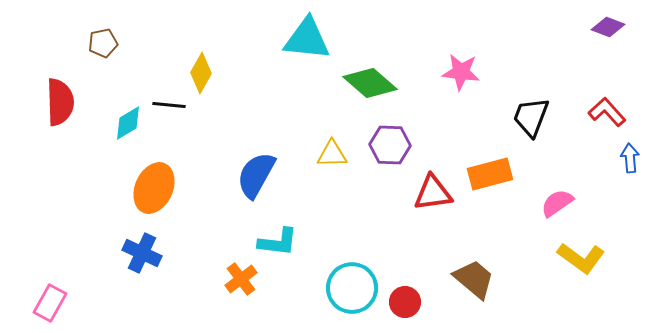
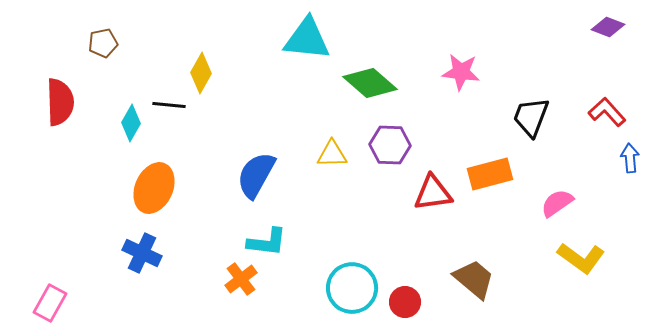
cyan diamond: moved 3 px right; rotated 30 degrees counterclockwise
cyan L-shape: moved 11 px left
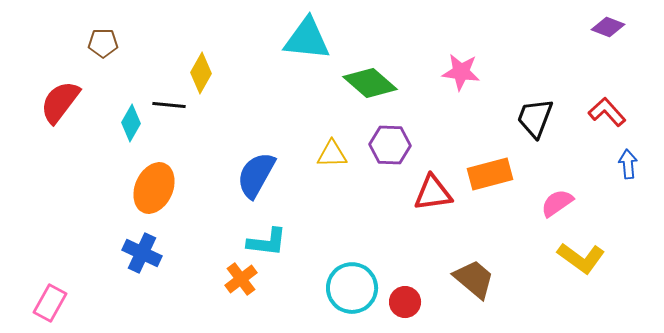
brown pentagon: rotated 12 degrees clockwise
red semicircle: rotated 141 degrees counterclockwise
black trapezoid: moved 4 px right, 1 px down
blue arrow: moved 2 px left, 6 px down
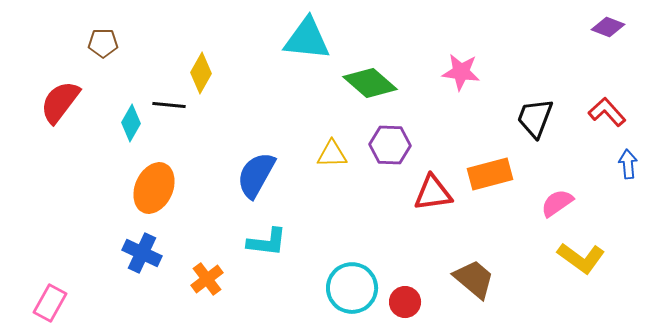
orange cross: moved 34 px left
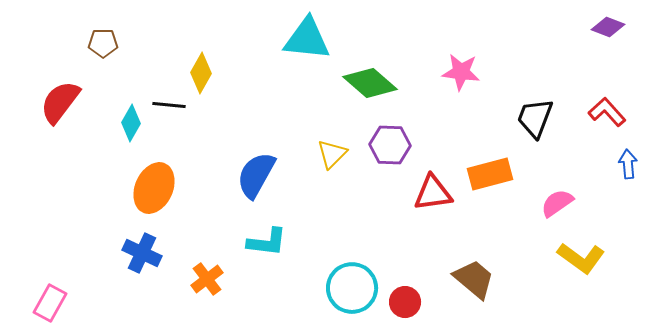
yellow triangle: rotated 44 degrees counterclockwise
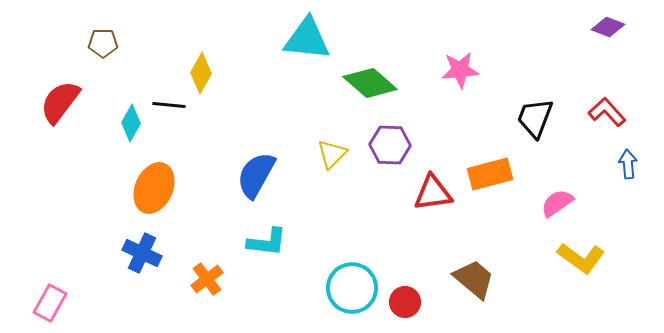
pink star: moved 1 px left, 2 px up; rotated 12 degrees counterclockwise
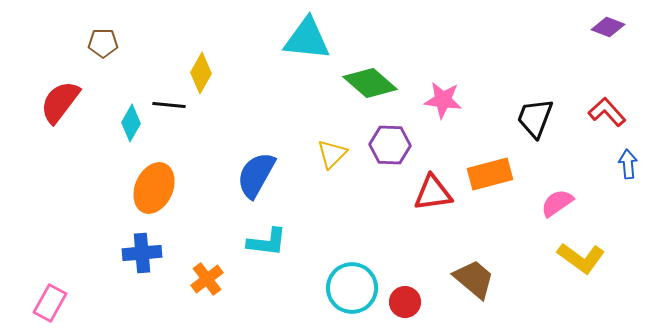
pink star: moved 17 px left, 30 px down; rotated 12 degrees clockwise
blue cross: rotated 30 degrees counterclockwise
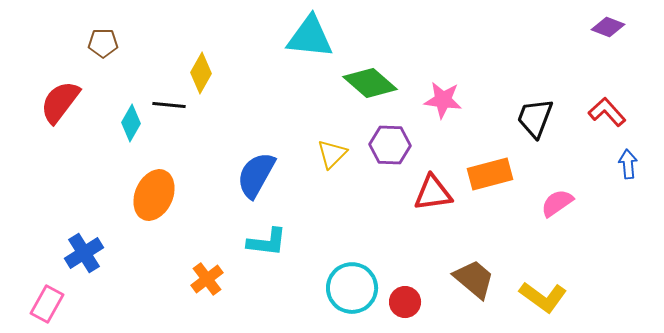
cyan triangle: moved 3 px right, 2 px up
orange ellipse: moved 7 px down
blue cross: moved 58 px left; rotated 27 degrees counterclockwise
yellow L-shape: moved 38 px left, 39 px down
pink rectangle: moved 3 px left, 1 px down
